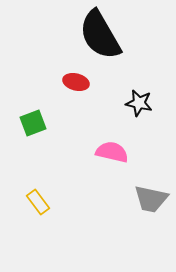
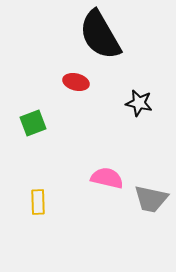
pink semicircle: moved 5 px left, 26 px down
yellow rectangle: rotated 35 degrees clockwise
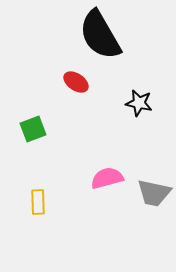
red ellipse: rotated 20 degrees clockwise
green square: moved 6 px down
pink semicircle: rotated 28 degrees counterclockwise
gray trapezoid: moved 3 px right, 6 px up
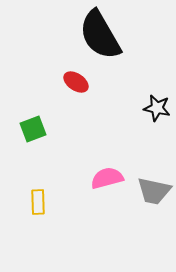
black star: moved 18 px right, 5 px down
gray trapezoid: moved 2 px up
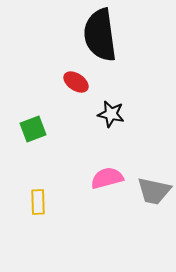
black semicircle: rotated 22 degrees clockwise
black star: moved 46 px left, 6 px down
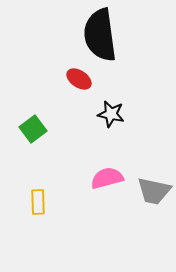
red ellipse: moved 3 px right, 3 px up
green square: rotated 16 degrees counterclockwise
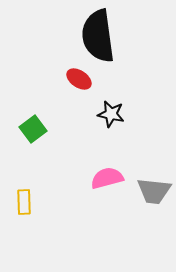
black semicircle: moved 2 px left, 1 px down
gray trapezoid: rotated 6 degrees counterclockwise
yellow rectangle: moved 14 px left
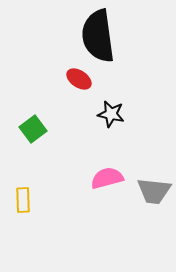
yellow rectangle: moved 1 px left, 2 px up
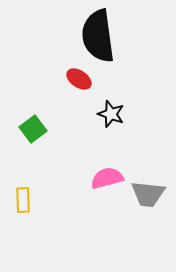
black star: rotated 8 degrees clockwise
gray trapezoid: moved 6 px left, 3 px down
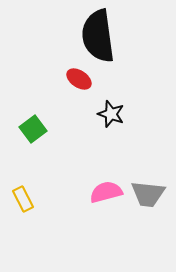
pink semicircle: moved 1 px left, 14 px down
yellow rectangle: moved 1 px up; rotated 25 degrees counterclockwise
